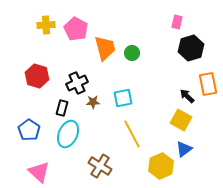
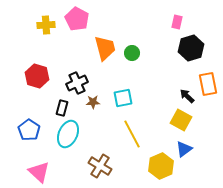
pink pentagon: moved 1 px right, 10 px up
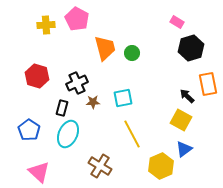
pink rectangle: rotated 72 degrees counterclockwise
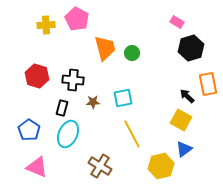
black cross: moved 4 px left, 3 px up; rotated 30 degrees clockwise
yellow hexagon: rotated 10 degrees clockwise
pink triangle: moved 2 px left, 5 px up; rotated 20 degrees counterclockwise
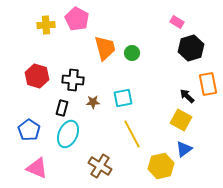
pink triangle: moved 1 px down
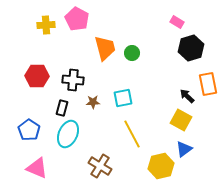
red hexagon: rotated 15 degrees counterclockwise
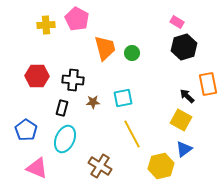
black hexagon: moved 7 px left, 1 px up
blue pentagon: moved 3 px left
cyan ellipse: moved 3 px left, 5 px down
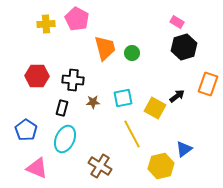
yellow cross: moved 1 px up
orange rectangle: rotated 30 degrees clockwise
black arrow: moved 10 px left; rotated 98 degrees clockwise
yellow square: moved 26 px left, 12 px up
